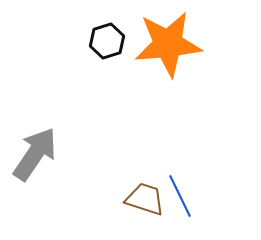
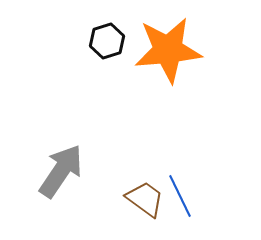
orange star: moved 6 px down
gray arrow: moved 26 px right, 17 px down
brown trapezoid: rotated 18 degrees clockwise
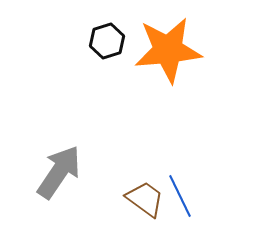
gray arrow: moved 2 px left, 1 px down
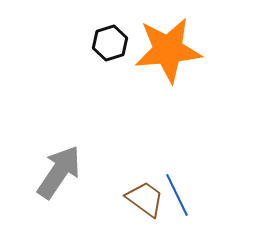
black hexagon: moved 3 px right, 2 px down
blue line: moved 3 px left, 1 px up
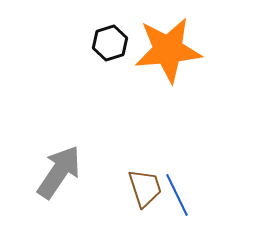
brown trapezoid: moved 11 px up; rotated 36 degrees clockwise
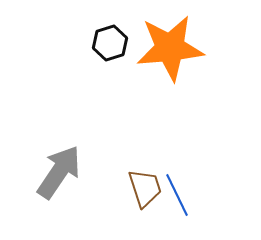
orange star: moved 2 px right, 2 px up
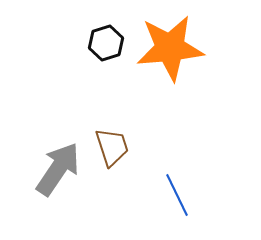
black hexagon: moved 4 px left
gray arrow: moved 1 px left, 3 px up
brown trapezoid: moved 33 px left, 41 px up
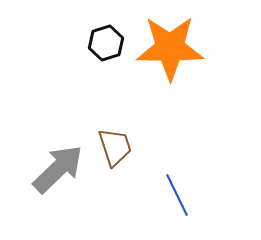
orange star: rotated 6 degrees clockwise
brown trapezoid: moved 3 px right
gray arrow: rotated 12 degrees clockwise
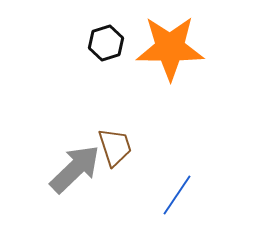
gray arrow: moved 17 px right
blue line: rotated 60 degrees clockwise
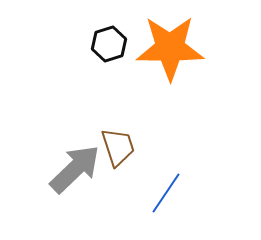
black hexagon: moved 3 px right, 1 px down
brown trapezoid: moved 3 px right
blue line: moved 11 px left, 2 px up
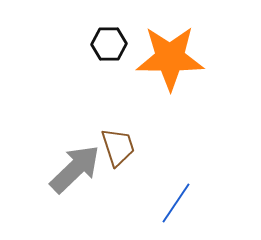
black hexagon: rotated 16 degrees clockwise
orange star: moved 10 px down
blue line: moved 10 px right, 10 px down
